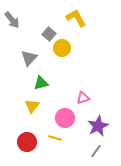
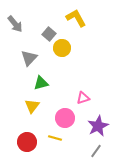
gray arrow: moved 3 px right, 4 px down
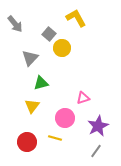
gray triangle: moved 1 px right
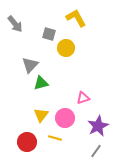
gray square: rotated 24 degrees counterclockwise
yellow circle: moved 4 px right
gray triangle: moved 7 px down
yellow triangle: moved 9 px right, 9 px down
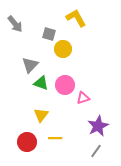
yellow circle: moved 3 px left, 1 px down
green triangle: rotated 35 degrees clockwise
pink circle: moved 33 px up
yellow line: rotated 16 degrees counterclockwise
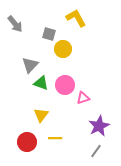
purple star: moved 1 px right
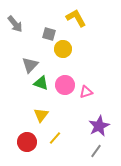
pink triangle: moved 3 px right, 6 px up
yellow line: rotated 48 degrees counterclockwise
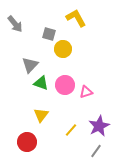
yellow line: moved 16 px right, 8 px up
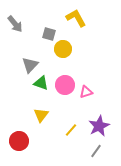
red circle: moved 8 px left, 1 px up
